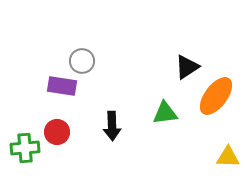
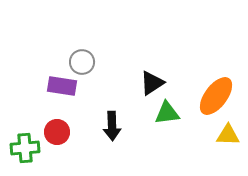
gray circle: moved 1 px down
black triangle: moved 35 px left, 16 px down
green triangle: moved 2 px right
yellow triangle: moved 22 px up
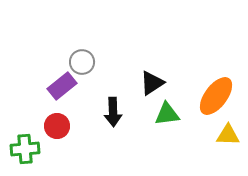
purple rectangle: rotated 48 degrees counterclockwise
green triangle: moved 1 px down
black arrow: moved 1 px right, 14 px up
red circle: moved 6 px up
green cross: moved 1 px down
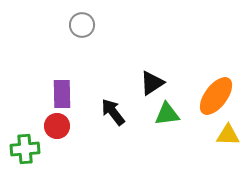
gray circle: moved 37 px up
purple rectangle: moved 8 px down; rotated 52 degrees counterclockwise
black arrow: rotated 144 degrees clockwise
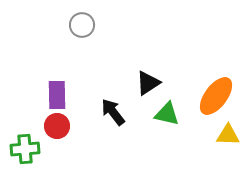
black triangle: moved 4 px left
purple rectangle: moved 5 px left, 1 px down
green triangle: rotated 20 degrees clockwise
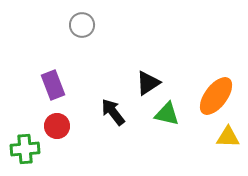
purple rectangle: moved 4 px left, 10 px up; rotated 20 degrees counterclockwise
yellow triangle: moved 2 px down
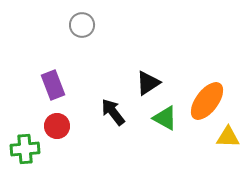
orange ellipse: moved 9 px left, 5 px down
green triangle: moved 2 px left, 4 px down; rotated 16 degrees clockwise
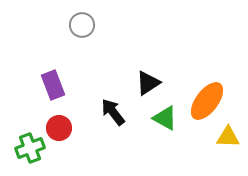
red circle: moved 2 px right, 2 px down
green cross: moved 5 px right, 1 px up; rotated 16 degrees counterclockwise
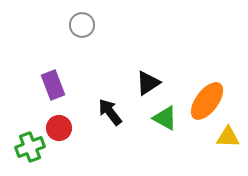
black arrow: moved 3 px left
green cross: moved 1 px up
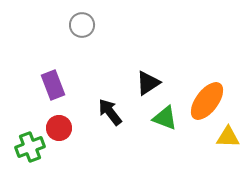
green triangle: rotated 8 degrees counterclockwise
